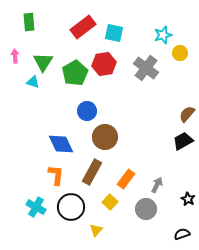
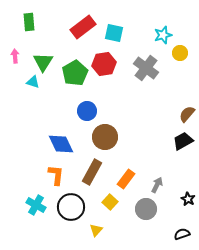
cyan cross: moved 2 px up
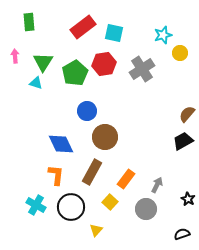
gray cross: moved 4 px left, 1 px down; rotated 20 degrees clockwise
cyan triangle: moved 3 px right, 1 px down
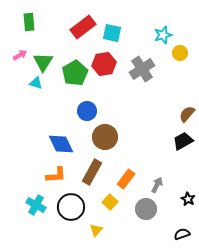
cyan square: moved 2 px left
pink arrow: moved 5 px right, 1 px up; rotated 64 degrees clockwise
orange L-shape: rotated 80 degrees clockwise
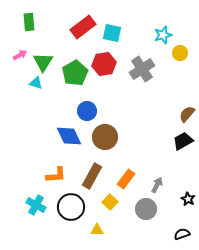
blue diamond: moved 8 px right, 8 px up
brown rectangle: moved 4 px down
yellow triangle: moved 1 px right; rotated 48 degrees clockwise
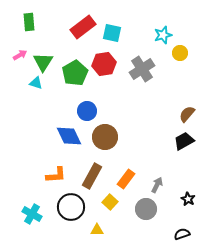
black trapezoid: moved 1 px right
cyan cross: moved 4 px left, 9 px down
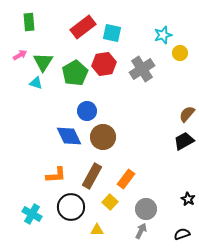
brown circle: moved 2 px left
gray arrow: moved 16 px left, 46 px down
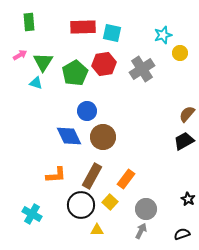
red rectangle: rotated 35 degrees clockwise
black circle: moved 10 px right, 2 px up
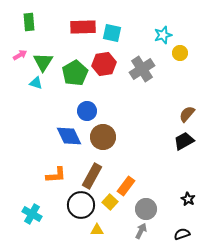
orange rectangle: moved 7 px down
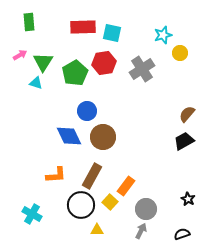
red hexagon: moved 1 px up
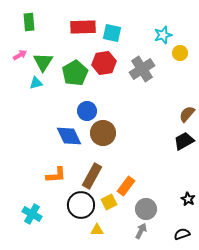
cyan triangle: rotated 32 degrees counterclockwise
brown circle: moved 4 px up
yellow square: moved 1 px left; rotated 21 degrees clockwise
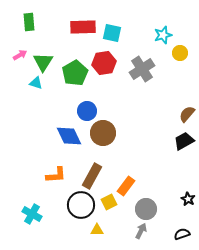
cyan triangle: rotated 32 degrees clockwise
